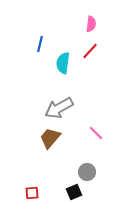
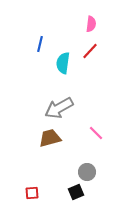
brown trapezoid: rotated 35 degrees clockwise
black square: moved 2 px right
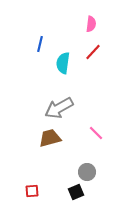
red line: moved 3 px right, 1 px down
red square: moved 2 px up
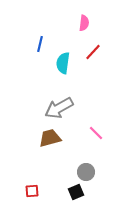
pink semicircle: moved 7 px left, 1 px up
gray circle: moved 1 px left
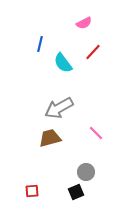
pink semicircle: rotated 56 degrees clockwise
cyan semicircle: rotated 45 degrees counterclockwise
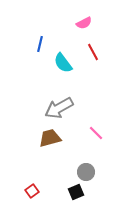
red line: rotated 72 degrees counterclockwise
red square: rotated 32 degrees counterclockwise
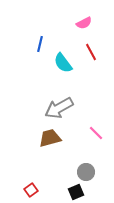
red line: moved 2 px left
red square: moved 1 px left, 1 px up
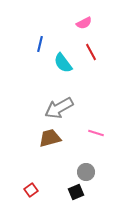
pink line: rotated 28 degrees counterclockwise
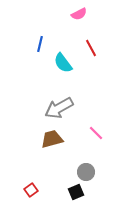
pink semicircle: moved 5 px left, 9 px up
red line: moved 4 px up
pink line: rotated 28 degrees clockwise
brown trapezoid: moved 2 px right, 1 px down
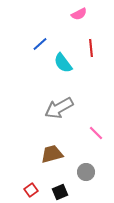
blue line: rotated 35 degrees clockwise
red line: rotated 24 degrees clockwise
brown trapezoid: moved 15 px down
black square: moved 16 px left
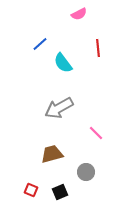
red line: moved 7 px right
red square: rotated 32 degrees counterclockwise
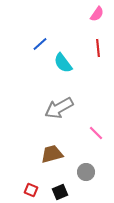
pink semicircle: moved 18 px right; rotated 28 degrees counterclockwise
